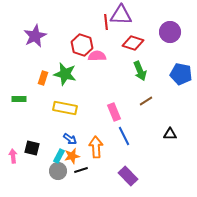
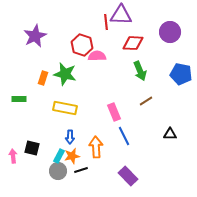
red diamond: rotated 15 degrees counterclockwise
blue arrow: moved 2 px up; rotated 56 degrees clockwise
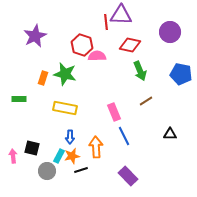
red diamond: moved 3 px left, 2 px down; rotated 10 degrees clockwise
gray circle: moved 11 px left
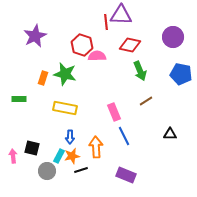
purple circle: moved 3 px right, 5 px down
purple rectangle: moved 2 px left, 1 px up; rotated 24 degrees counterclockwise
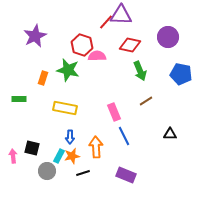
red line: rotated 49 degrees clockwise
purple circle: moved 5 px left
green star: moved 3 px right, 4 px up
black line: moved 2 px right, 3 px down
